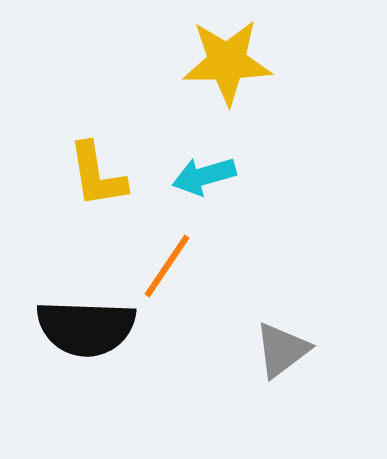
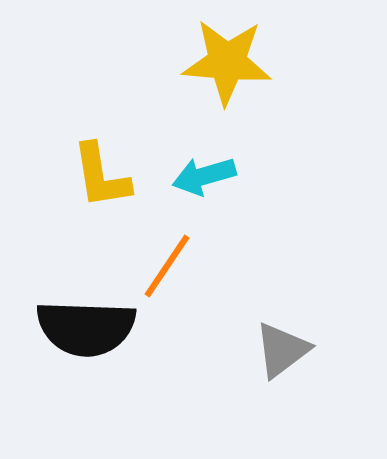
yellow star: rotated 6 degrees clockwise
yellow L-shape: moved 4 px right, 1 px down
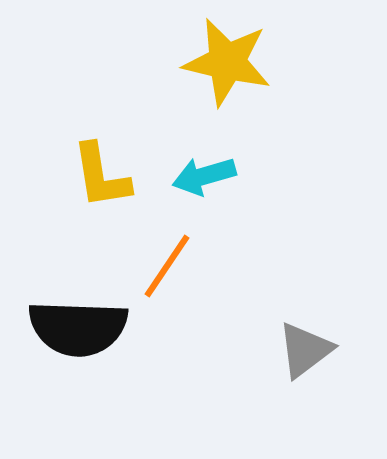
yellow star: rotated 8 degrees clockwise
black semicircle: moved 8 px left
gray triangle: moved 23 px right
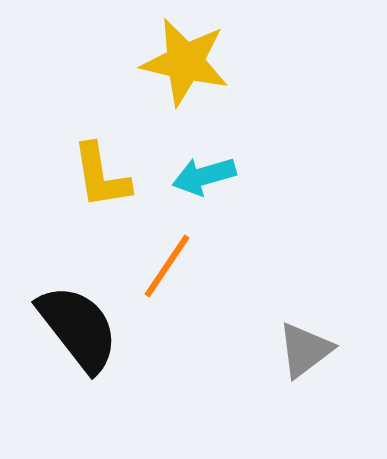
yellow star: moved 42 px left
black semicircle: rotated 130 degrees counterclockwise
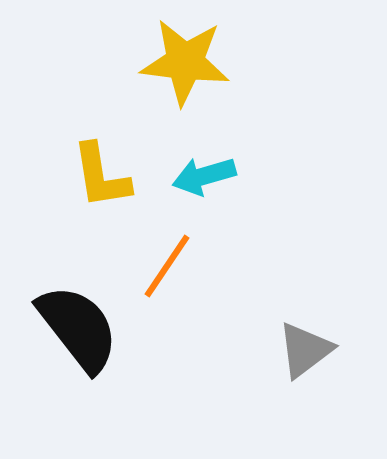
yellow star: rotated 6 degrees counterclockwise
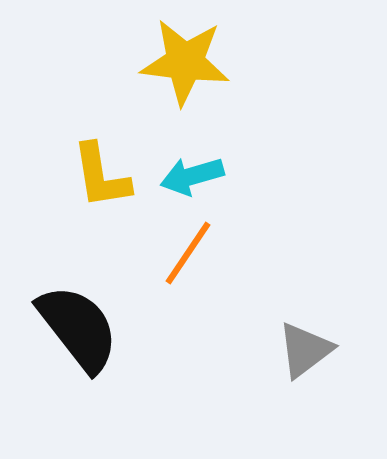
cyan arrow: moved 12 px left
orange line: moved 21 px right, 13 px up
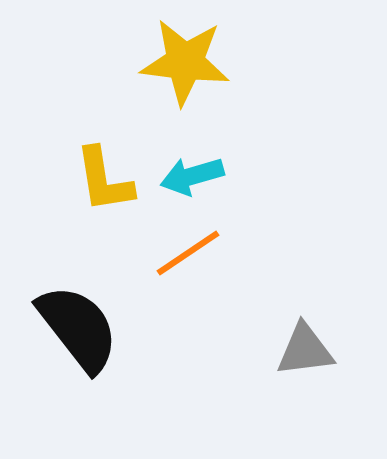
yellow L-shape: moved 3 px right, 4 px down
orange line: rotated 22 degrees clockwise
gray triangle: rotated 30 degrees clockwise
